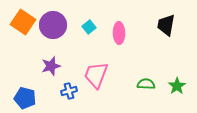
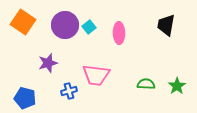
purple circle: moved 12 px right
purple star: moved 3 px left, 3 px up
pink trapezoid: rotated 104 degrees counterclockwise
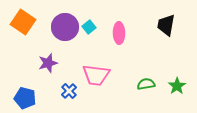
purple circle: moved 2 px down
green semicircle: rotated 12 degrees counterclockwise
blue cross: rotated 28 degrees counterclockwise
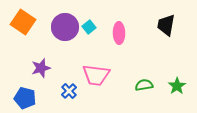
purple star: moved 7 px left, 5 px down
green semicircle: moved 2 px left, 1 px down
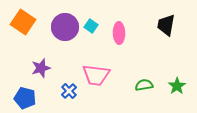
cyan square: moved 2 px right, 1 px up; rotated 16 degrees counterclockwise
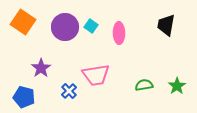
purple star: rotated 18 degrees counterclockwise
pink trapezoid: rotated 16 degrees counterclockwise
blue pentagon: moved 1 px left, 1 px up
